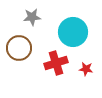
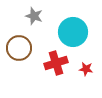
gray star: moved 2 px right, 1 px up; rotated 24 degrees clockwise
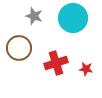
cyan circle: moved 14 px up
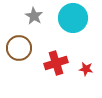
gray star: rotated 12 degrees clockwise
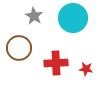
red cross: rotated 15 degrees clockwise
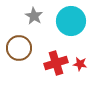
cyan circle: moved 2 px left, 3 px down
red cross: rotated 15 degrees counterclockwise
red star: moved 6 px left, 5 px up
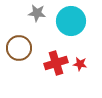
gray star: moved 3 px right, 3 px up; rotated 24 degrees counterclockwise
